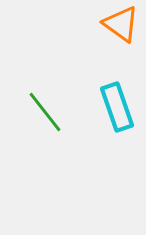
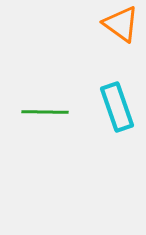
green line: rotated 51 degrees counterclockwise
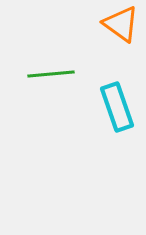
green line: moved 6 px right, 38 px up; rotated 6 degrees counterclockwise
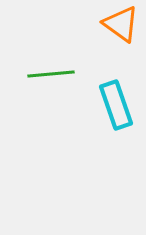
cyan rectangle: moved 1 px left, 2 px up
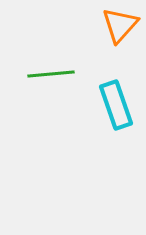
orange triangle: moved 1 px left, 1 px down; rotated 36 degrees clockwise
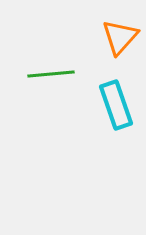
orange triangle: moved 12 px down
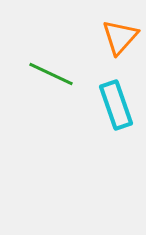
green line: rotated 30 degrees clockwise
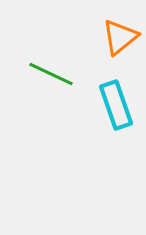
orange triangle: rotated 9 degrees clockwise
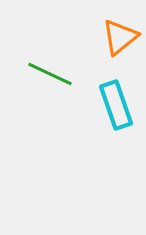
green line: moved 1 px left
